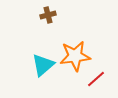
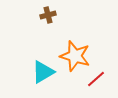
orange star: rotated 24 degrees clockwise
cyan triangle: moved 7 px down; rotated 10 degrees clockwise
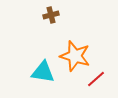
brown cross: moved 3 px right
cyan triangle: rotated 40 degrees clockwise
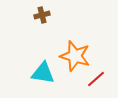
brown cross: moved 9 px left
cyan triangle: moved 1 px down
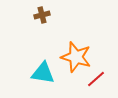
orange star: moved 1 px right, 1 px down
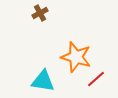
brown cross: moved 2 px left, 2 px up; rotated 14 degrees counterclockwise
cyan triangle: moved 8 px down
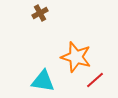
red line: moved 1 px left, 1 px down
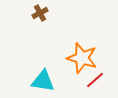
orange star: moved 6 px right, 1 px down
